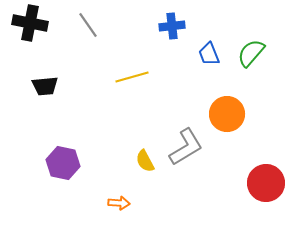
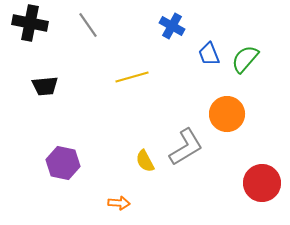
blue cross: rotated 35 degrees clockwise
green semicircle: moved 6 px left, 6 px down
red circle: moved 4 px left
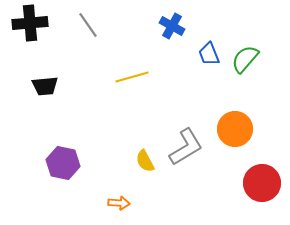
black cross: rotated 16 degrees counterclockwise
orange circle: moved 8 px right, 15 px down
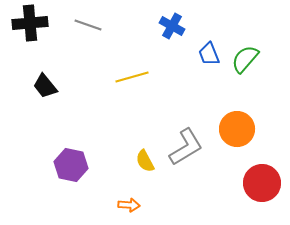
gray line: rotated 36 degrees counterclockwise
black trapezoid: rotated 56 degrees clockwise
orange circle: moved 2 px right
purple hexagon: moved 8 px right, 2 px down
orange arrow: moved 10 px right, 2 px down
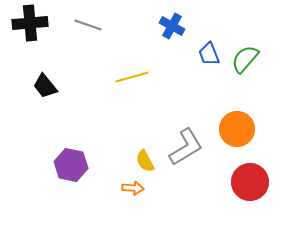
red circle: moved 12 px left, 1 px up
orange arrow: moved 4 px right, 17 px up
